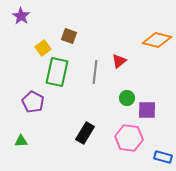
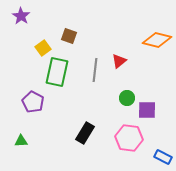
gray line: moved 2 px up
blue rectangle: rotated 12 degrees clockwise
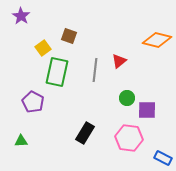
blue rectangle: moved 1 px down
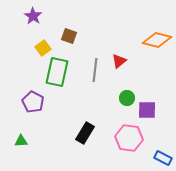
purple star: moved 12 px right
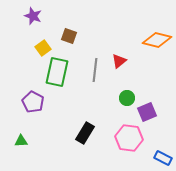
purple star: rotated 12 degrees counterclockwise
purple square: moved 2 px down; rotated 24 degrees counterclockwise
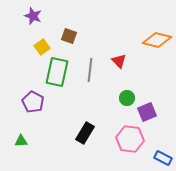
yellow square: moved 1 px left, 1 px up
red triangle: rotated 35 degrees counterclockwise
gray line: moved 5 px left
pink hexagon: moved 1 px right, 1 px down
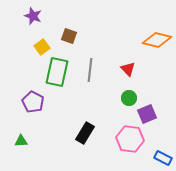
red triangle: moved 9 px right, 8 px down
green circle: moved 2 px right
purple square: moved 2 px down
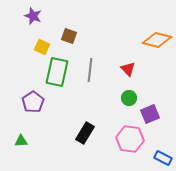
yellow square: rotated 28 degrees counterclockwise
purple pentagon: rotated 10 degrees clockwise
purple square: moved 3 px right
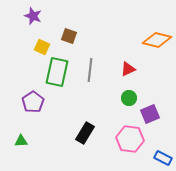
red triangle: rotated 49 degrees clockwise
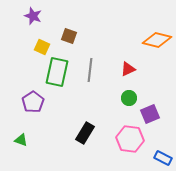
green triangle: moved 1 px up; rotated 24 degrees clockwise
